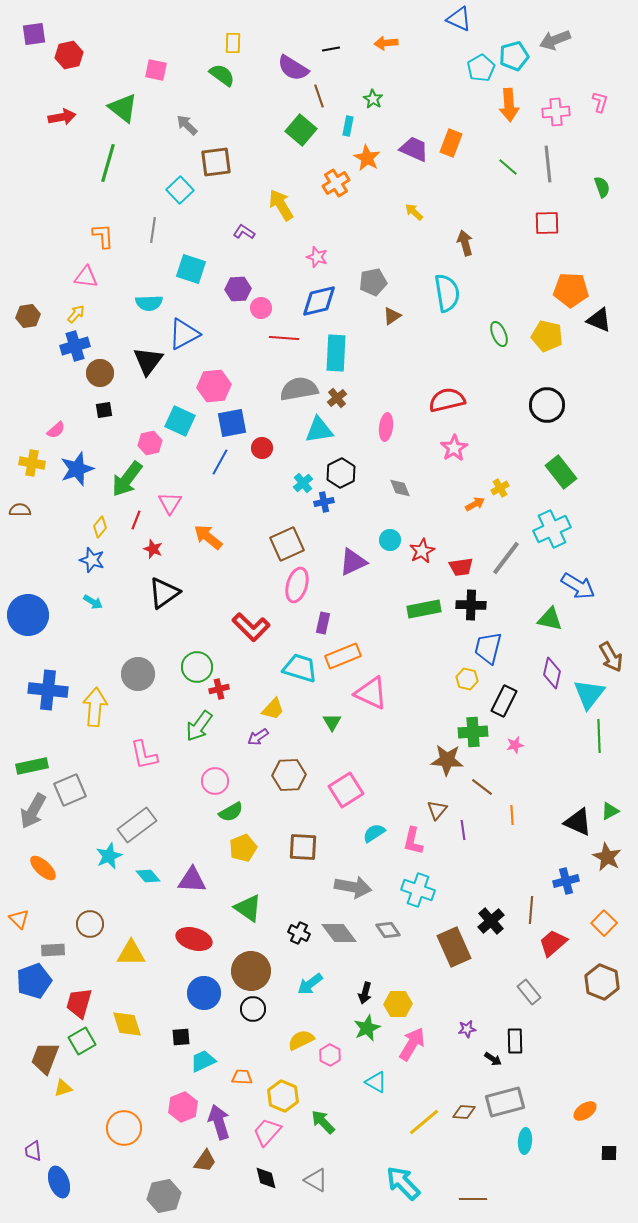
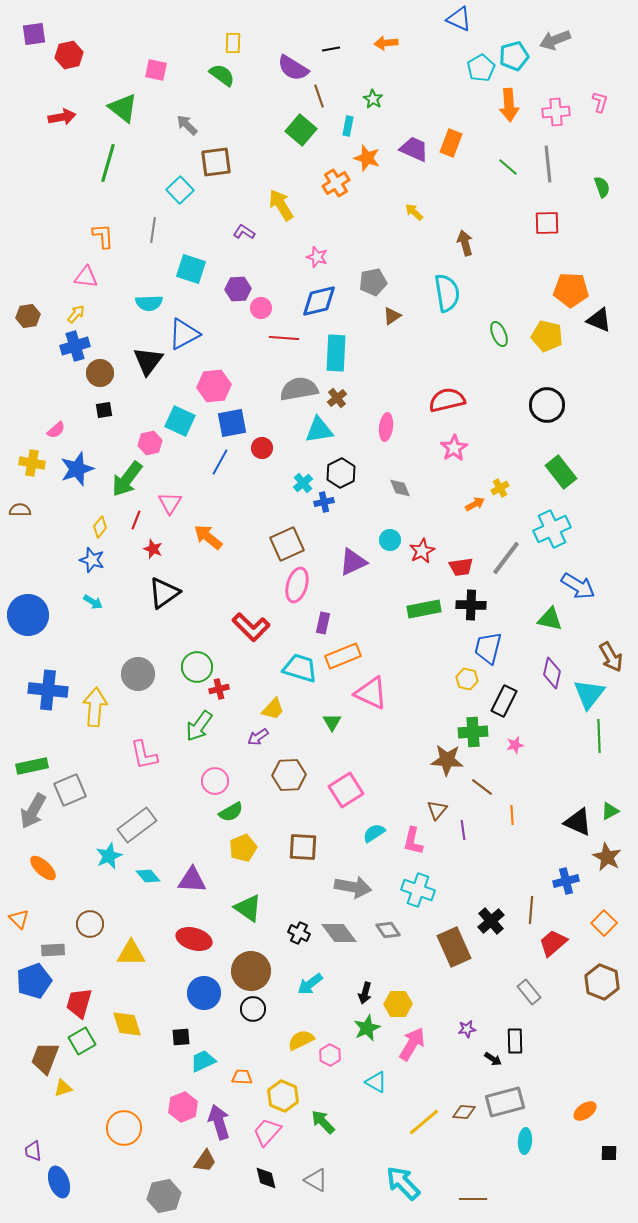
orange star at (367, 158): rotated 12 degrees counterclockwise
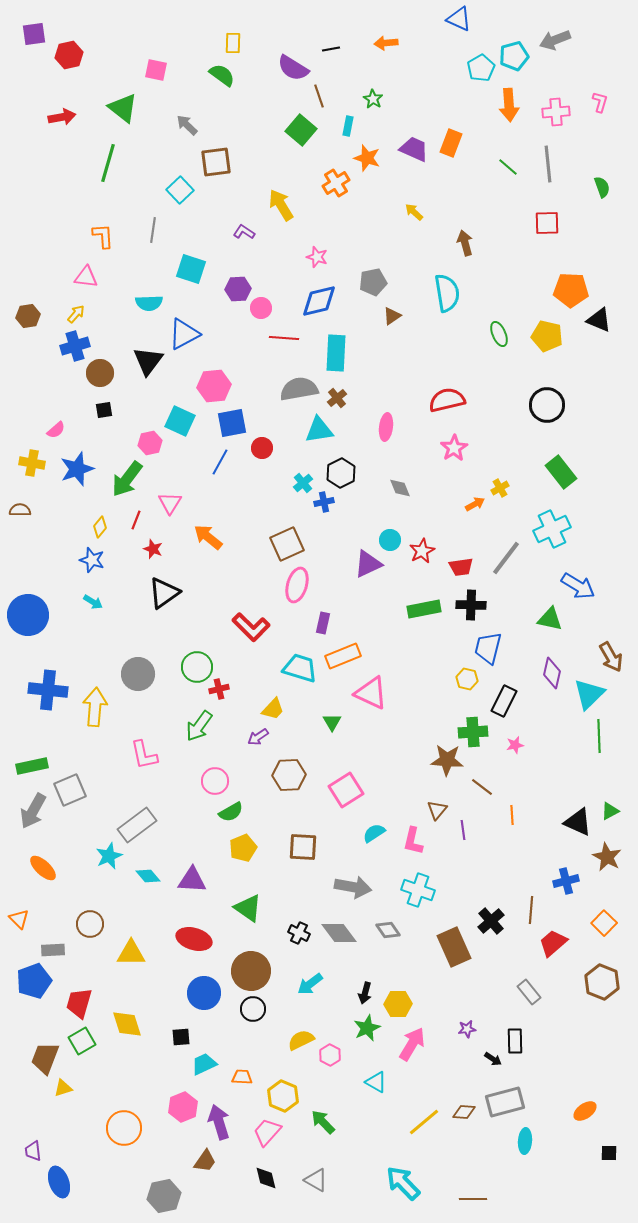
purple triangle at (353, 562): moved 15 px right, 2 px down
cyan triangle at (589, 694): rotated 8 degrees clockwise
cyan trapezoid at (203, 1061): moved 1 px right, 3 px down
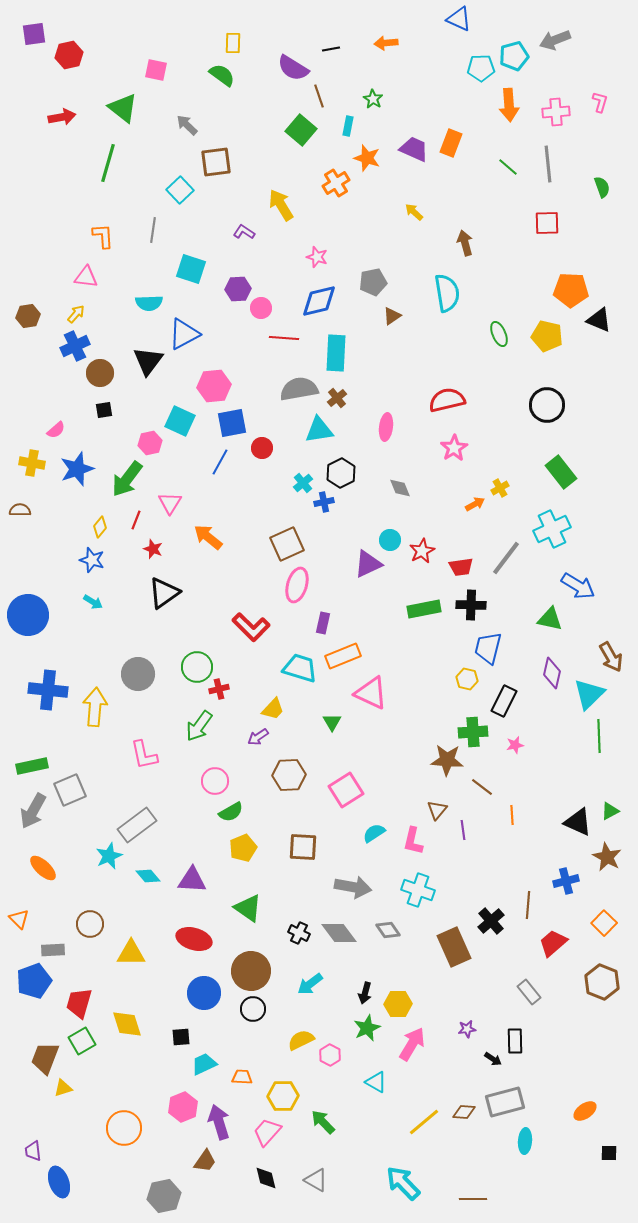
cyan pentagon at (481, 68): rotated 28 degrees clockwise
blue cross at (75, 346): rotated 8 degrees counterclockwise
brown line at (531, 910): moved 3 px left, 5 px up
yellow hexagon at (283, 1096): rotated 24 degrees counterclockwise
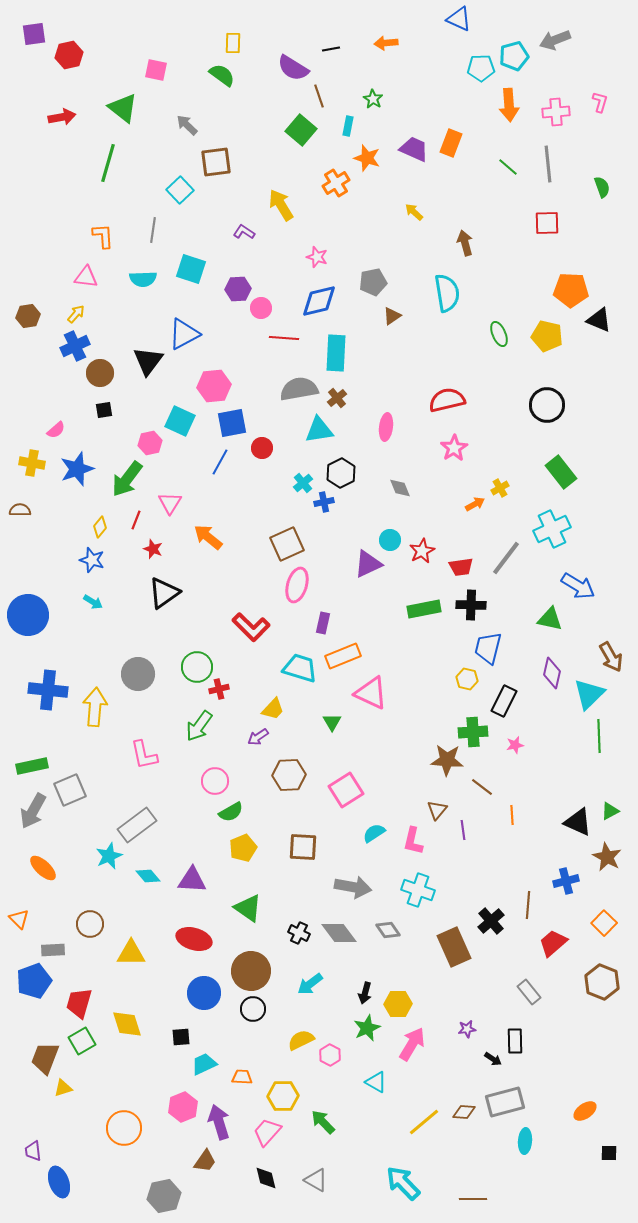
cyan semicircle at (149, 303): moved 6 px left, 24 px up
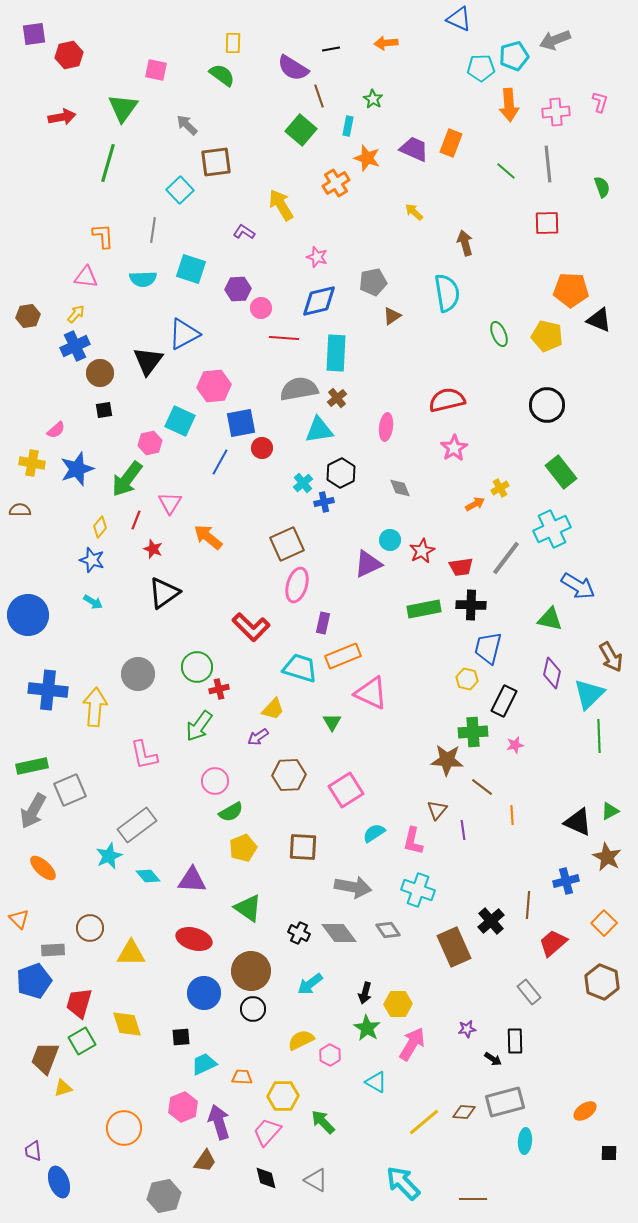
green triangle at (123, 108): rotated 28 degrees clockwise
green line at (508, 167): moved 2 px left, 4 px down
blue square at (232, 423): moved 9 px right
brown circle at (90, 924): moved 4 px down
green star at (367, 1028): rotated 16 degrees counterclockwise
